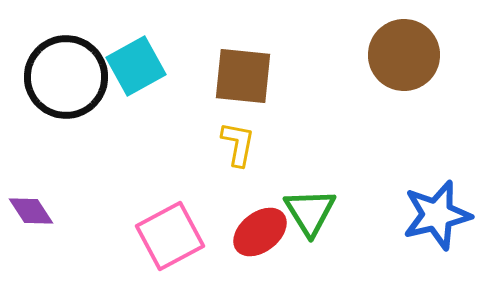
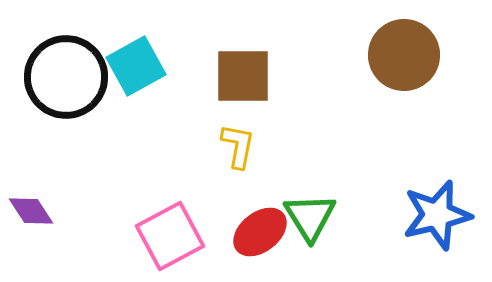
brown square: rotated 6 degrees counterclockwise
yellow L-shape: moved 2 px down
green triangle: moved 5 px down
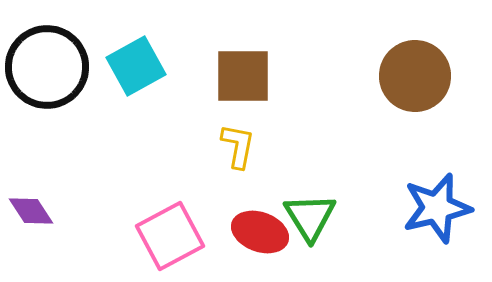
brown circle: moved 11 px right, 21 px down
black circle: moved 19 px left, 10 px up
blue star: moved 7 px up
red ellipse: rotated 58 degrees clockwise
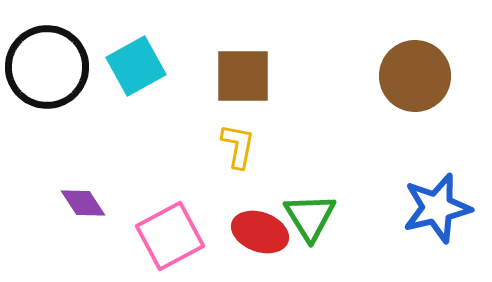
purple diamond: moved 52 px right, 8 px up
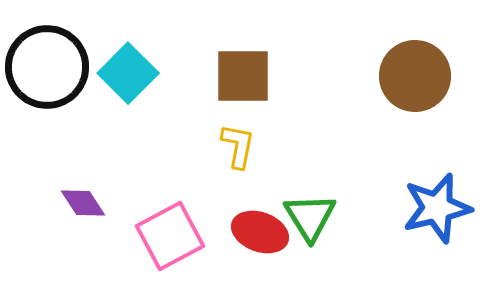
cyan square: moved 8 px left, 7 px down; rotated 16 degrees counterclockwise
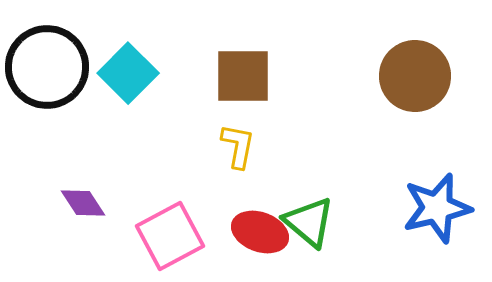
green triangle: moved 1 px left, 5 px down; rotated 18 degrees counterclockwise
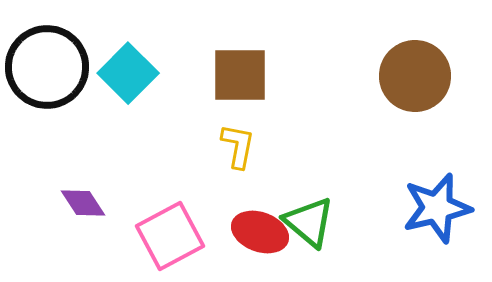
brown square: moved 3 px left, 1 px up
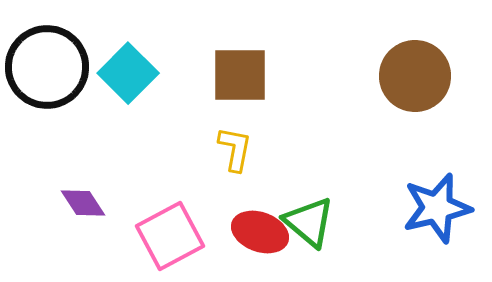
yellow L-shape: moved 3 px left, 3 px down
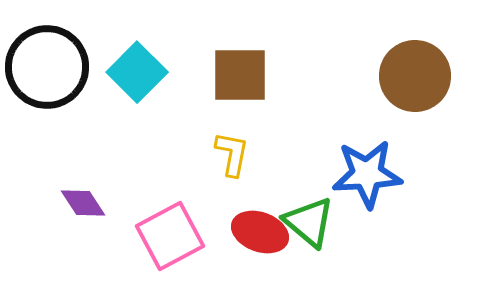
cyan square: moved 9 px right, 1 px up
yellow L-shape: moved 3 px left, 5 px down
blue star: moved 70 px left, 34 px up; rotated 10 degrees clockwise
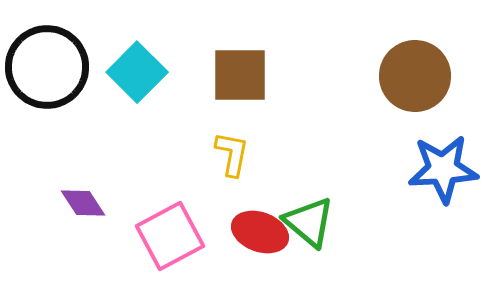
blue star: moved 76 px right, 5 px up
